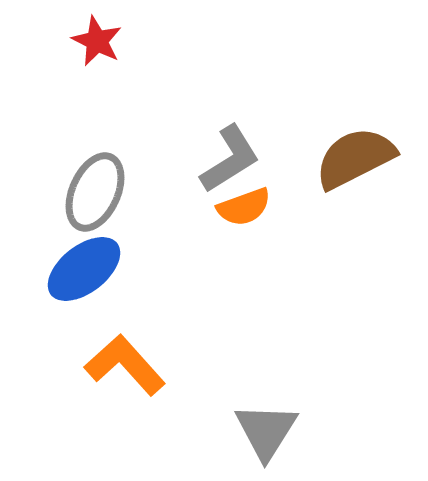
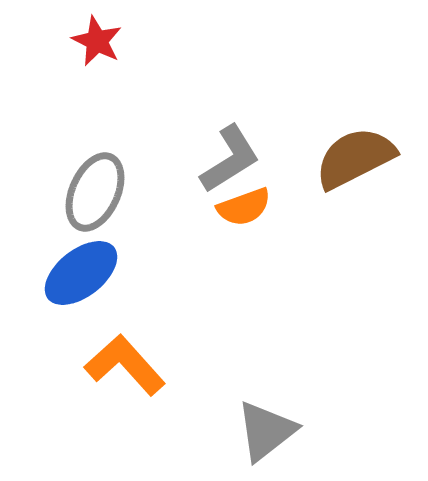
blue ellipse: moved 3 px left, 4 px down
gray triangle: rotated 20 degrees clockwise
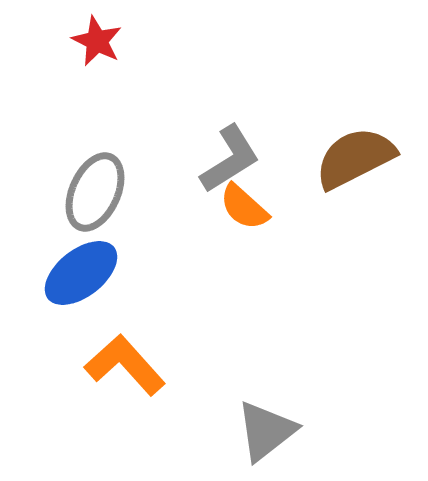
orange semicircle: rotated 62 degrees clockwise
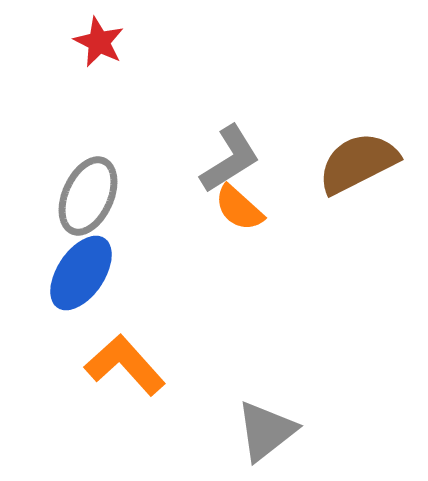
red star: moved 2 px right, 1 px down
brown semicircle: moved 3 px right, 5 px down
gray ellipse: moved 7 px left, 4 px down
orange semicircle: moved 5 px left, 1 px down
blue ellipse: rotated 18 degrees counterclockwise
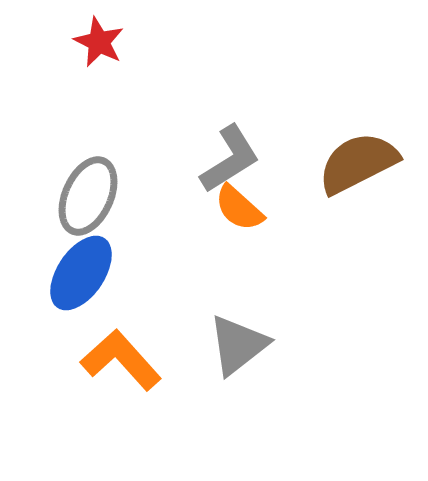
orange L-shape: moved 4 px left, 5 px up
gray triangle: moved 28 px left, 86 px up
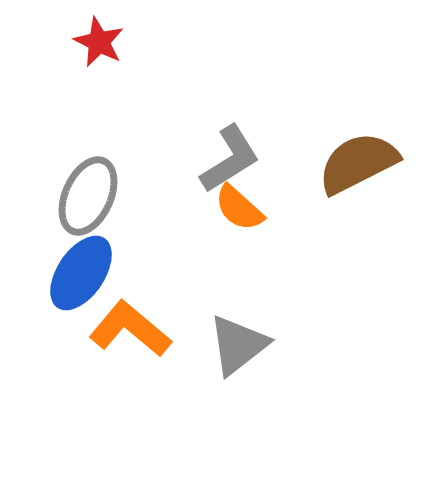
orange L-shape: moved 9 px right, 31 px up; rotated 8 degrees counterclockwise
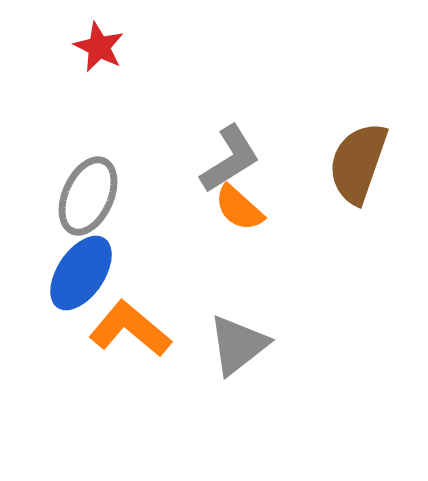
red star: moved 5 px down
brown semicircle: rotated 44 degrees counterclockwise
